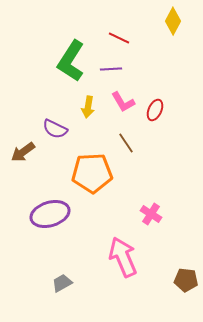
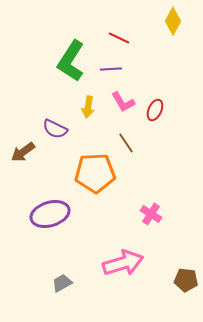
orange pentagon: moved 3 px right
pink arrow: moved 6 px down; rotated 96 degrees clockwise
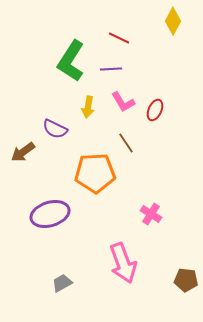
pink arrow: rotated 87 degrees clockwise
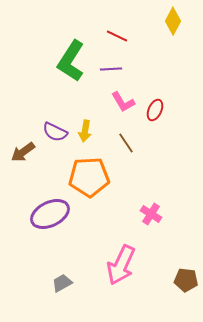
red line: moved 2 px left, 2 px up
yellow arrow: moved 3 px left, 24 px down
purple semicircle: moved 3 px down
orange pentagon: moved 6 px left, 4 px down
purple ellipse: rotated 9 degrees counterclockwise
pink arrow: moved 2 px left, 2 px down; rotated 45 degrees clockwise
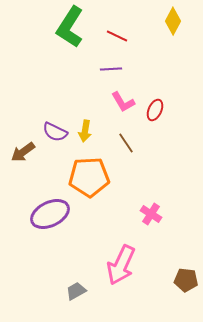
green L-shape: moved 1 px left, 34 px up
gray trapezoid: moved 14 px right, 8 px down
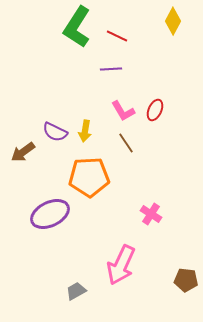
green L-shape: moved 7 px right
pink L-shape: moved 9 px down
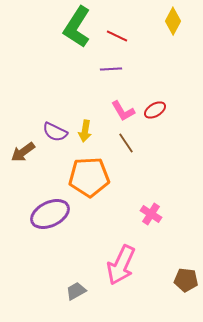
red ellipse: rotated 35 degrees clockwise
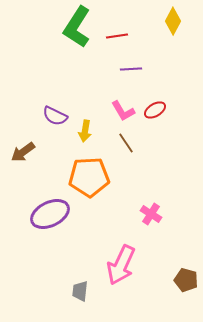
red line: rotated 35 degrees counterclockwise
purple line: moved 20 px right
purple semicircle: moved 16 px up
brown pentagon: rotated 10 degrees clockwise
gray trapezoid: moved 4 px right; rotated 55 degrees counterclockwise
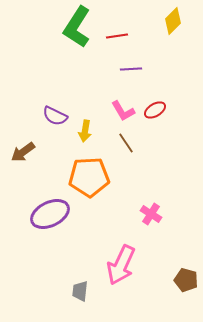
yellow diamond: rotated 16 degrees clockwise
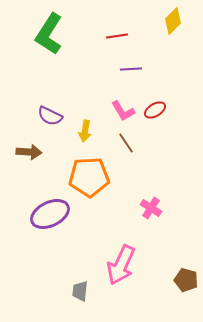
green L-shape: moved 28 px left, 7 px down
purple semicircle: moved 5 px left
brown arrow: moved 6 px right; rotated 140 degrees counterclockwise
pink cross: moved 6 px up
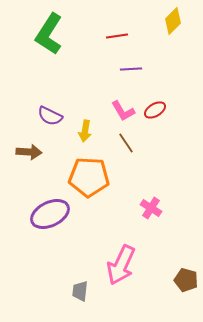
orange pentagon: rotated 6 degrees clockwise
